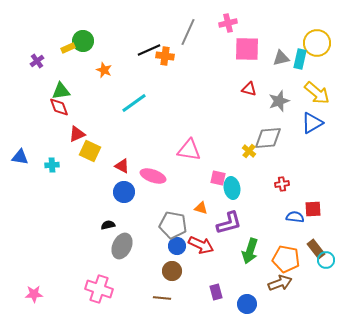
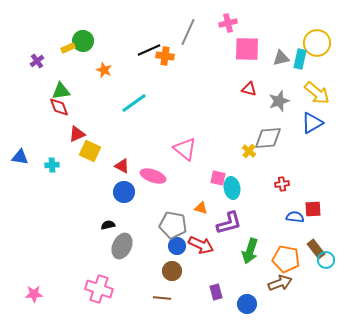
pink triangle at (189, 150): moved 4 px left, 1 px up; rotated 30 degrees clockwise
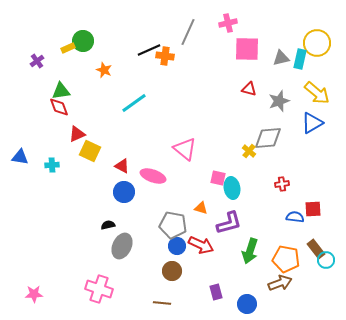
brown line at (162, 298): moved 5 px down
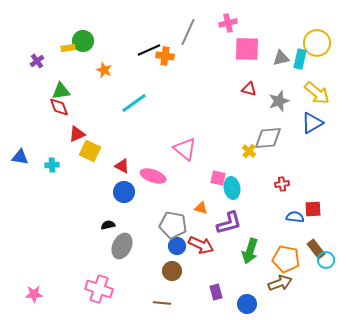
yellow rectangle at (68, 48): rotated 16 degrees clockwise
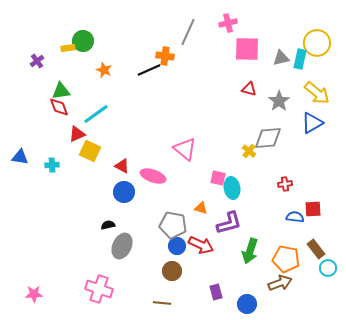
black line at (149, 50): moved 20 px down
gray star at (279, 101): rotated 15 degrees counterclockwise
cyan line at (134, 103): moved 38 px left, 11 px down
red cross at (282, 184): moved 3 px right
cyan circle at (326, 260): moved 2 px right, 8 px down
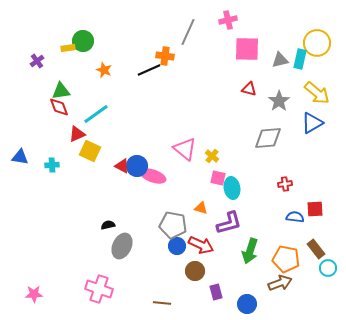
pink cross at (228, 23): moved 3 px up
gray triangle at (281, 58): moved 1 px left, 2 px down
yellow cross at (249, 151): moved 37 px left, 5 px down
blue circle at (124, 192): moved 13 px right, 26 px up
red square at (313, 209): moved 2 px right
brown circle at (172, 271): moved 23 px right
